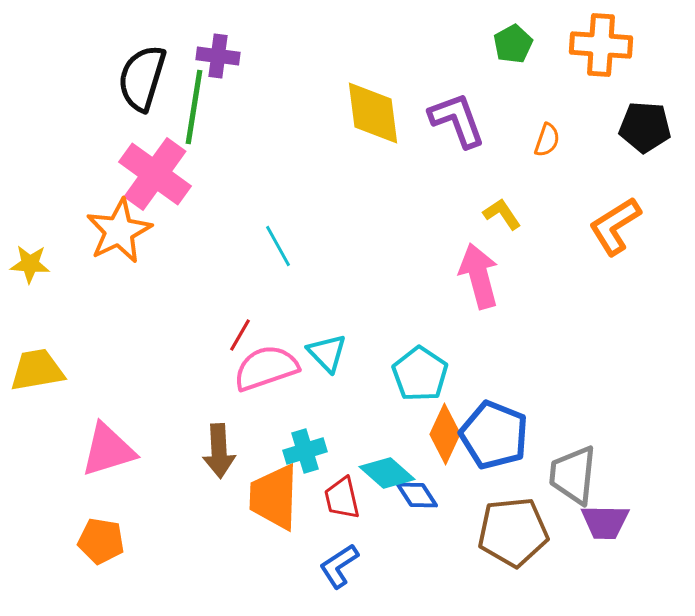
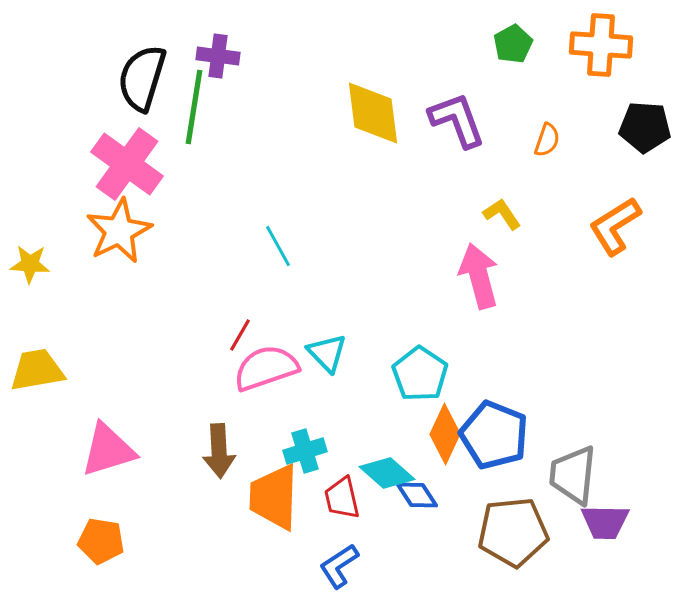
pink cross: moved 28 px left, 10 px up
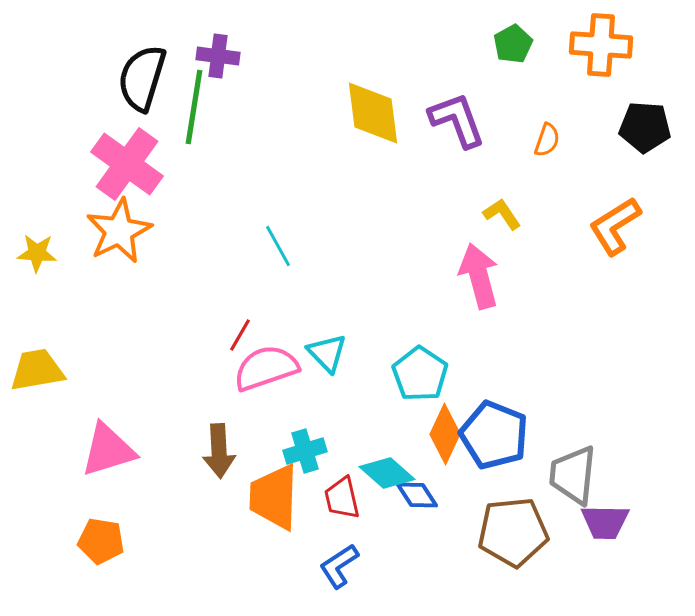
yellow star: moved 7 px right, 11 px up
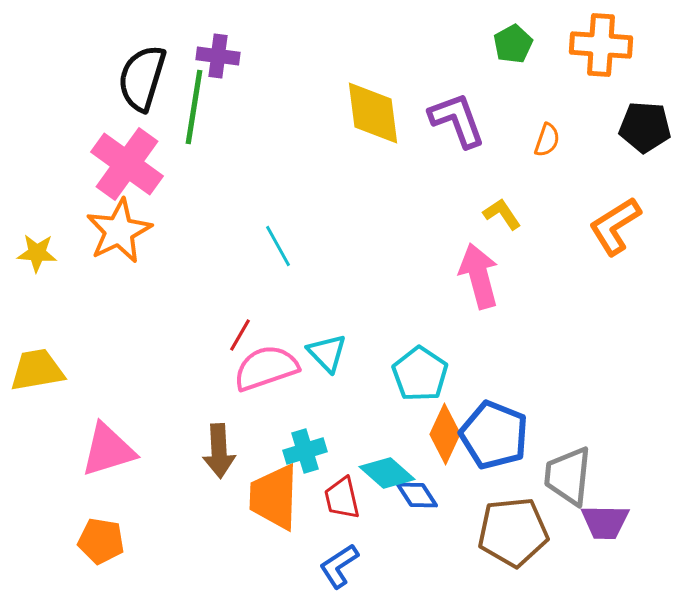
gray trapezoid: moved 5 px left, 1 px down
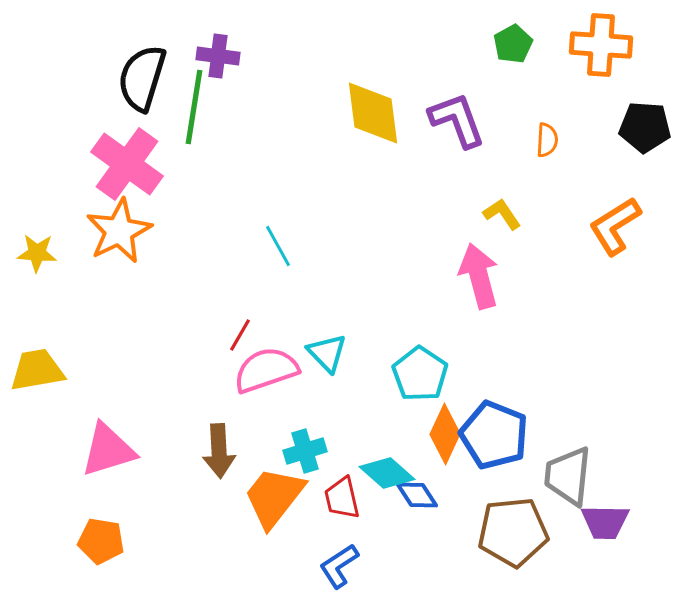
orange semicircle: rotated 16 degrees counterclockwise
pink semicircle: moved 2 px down
orange trapezoid: rotated 36 degrees clockwise
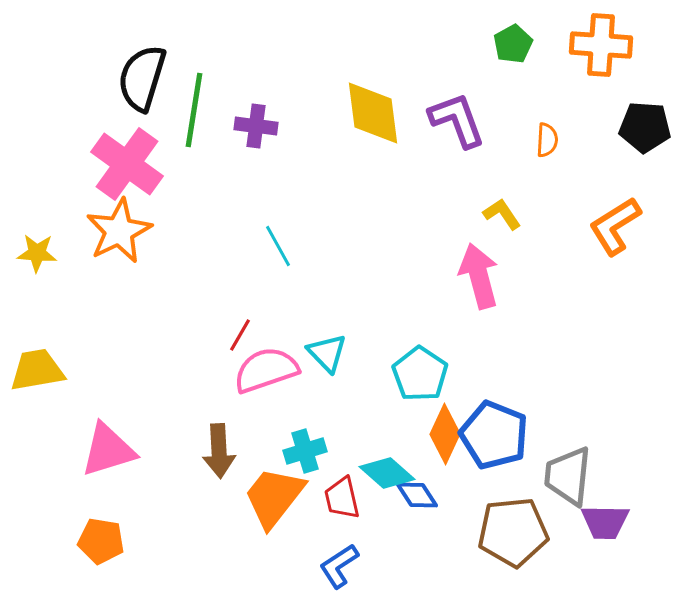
purple cross: moved 38 px right, 70 px down
green line: moved 3 px down
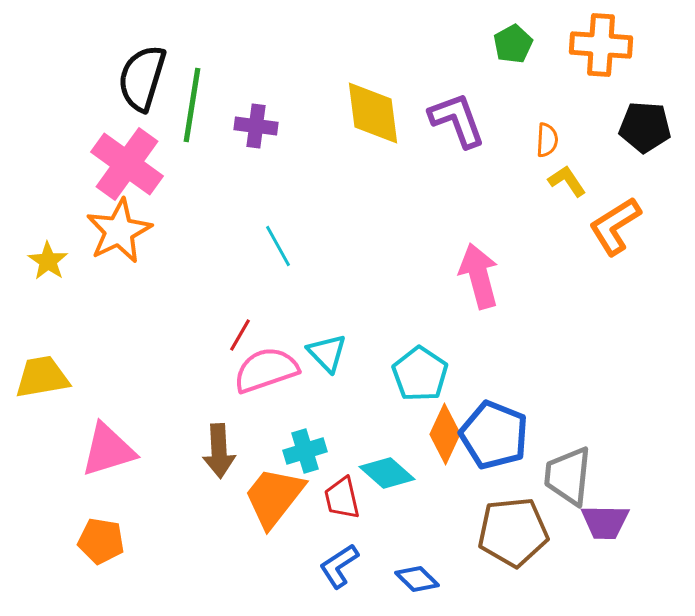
green line: moved 2 px left, 5 px up
yellow L-shape: moved 65 px right, 33 px up
yellow star: moved 11 px right, 8 px down; rotated 30 degrees clockwise
yellow trapezoid: moved 5 px right, 7 px down
blue diamond: moved 84 px down; rotated 12 degrees counterclockwise
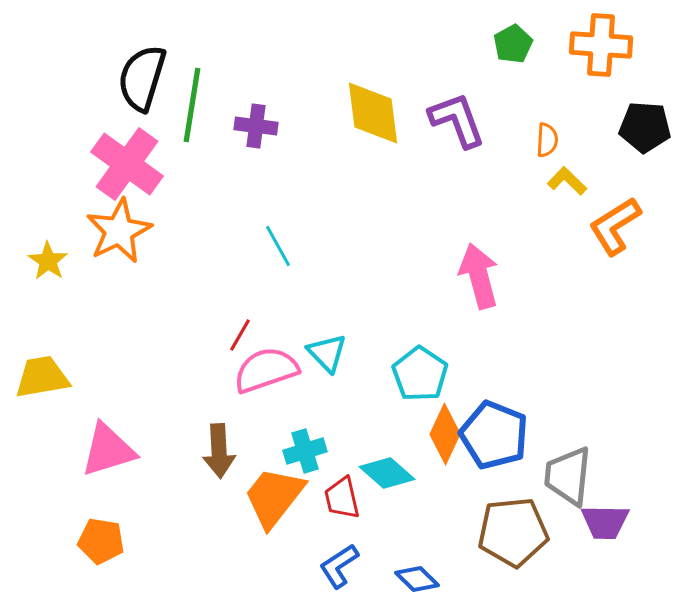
yellow L-shape: rotated 12 degrees counterclockwise
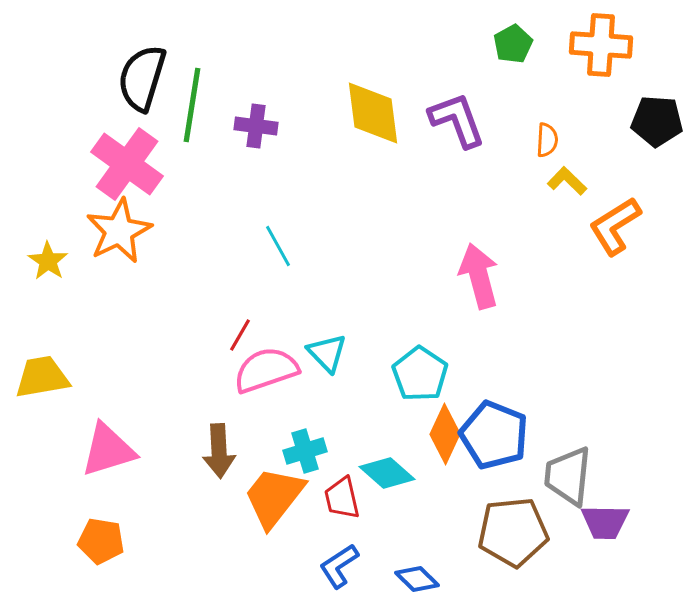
black pentagon: moved 12 px right, 6 px up
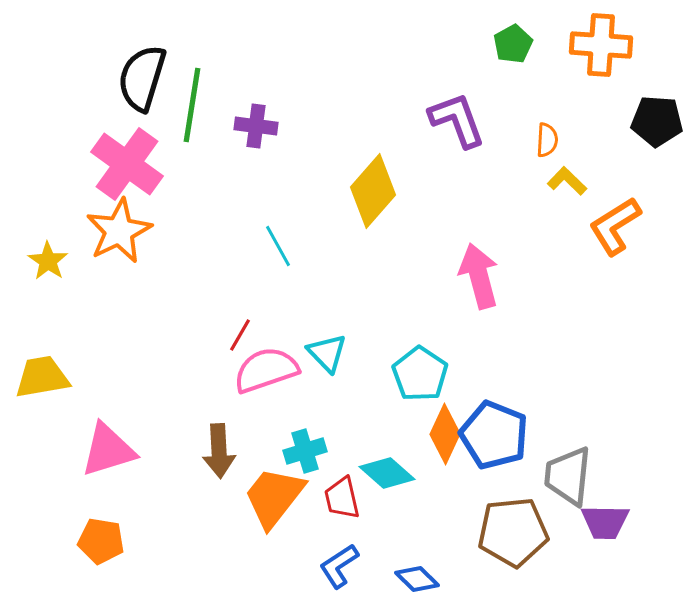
yellow diamond: moved 78 px down; rotated 48 degrees clockwise
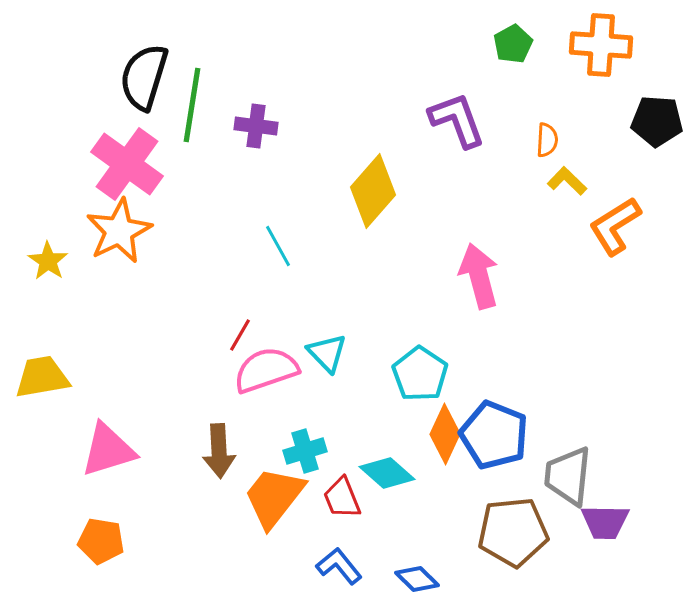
black semicircle: moved 2 px right, 1 px up
red trapezoid: rotated 9 degrees counterclockwise
blue L-shape: rotated 84 degrees clockwise
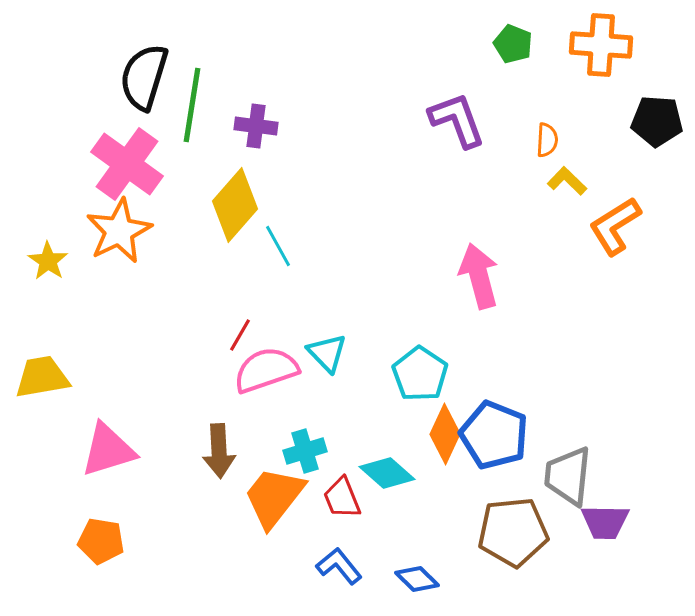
green pentagon: rotated 21 degrees counterclockwise
yellow diamond: moved 138 px left, 14 px down
